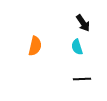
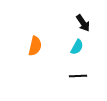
cyan semicircle: rotated 133 degrees counterclockwise
black line: moved 4 px left, 3 px up
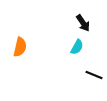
orange semicircle: moved 15 px left, 1 px down
black line: moved 16 px right, 1 px up; rotated 24 degrees clockwise
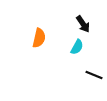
black arrow: moved 1 px down
orange semicircle: moved 19 px right, 9 px up
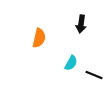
black arrow: moved 2 px left; rotated 42 degrees clockwise
cyan semicircle: moved 6 px left, 16 px down
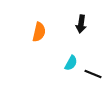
orange semicircle: moved 6 px up
black line: moved 1 px left, 1 px up
